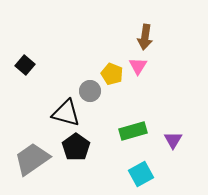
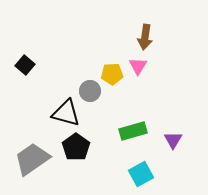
yellow pentagon: rotated 25 degrees counterclockwise
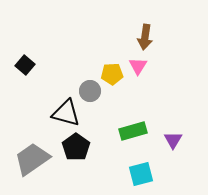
cyan square: rotated 15 degrees clockwise
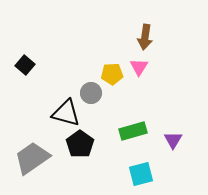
pink triangle: moved 1 px right, 1 px down
gray circle: moved 1 px right, 2 px down
black pentagon: moved 4 px right, 3 px up
gray trapezoid: moved 1 px up
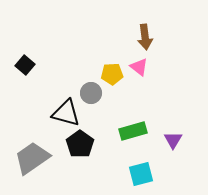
brown arrow: rotated 15 degrees counterclockwise
pink triangle: rotated 24 degrees counterclockwise
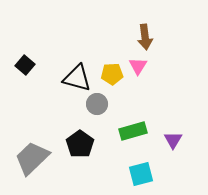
pink triangle: moved 1 px left, 1 px up; rotated 24 degrees clockwise
gray circle: moved 6 px right, 11 px down
black triangle: moved 11 px right, 35 px up
gray trapezoid: rotated 9 degrees counterclockwise
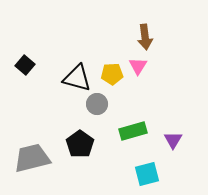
gray trapezoid: rotated 30 degrees clockwise
cyan square: moved 6 px right
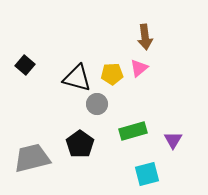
pink triangle: moved 1 px right, 2 px down; rotated 18 degrees clockwise
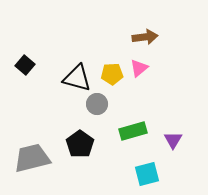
brown arrow: rotated 90 degrees counterclockwise
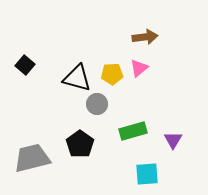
cyan square: rotated 10 degrees clockwise
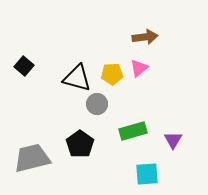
black square: moved 1 px left, 1 px down
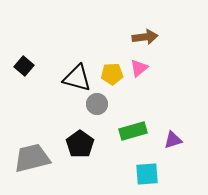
purple triangle: rotated 42 degrees clockwise
